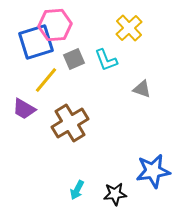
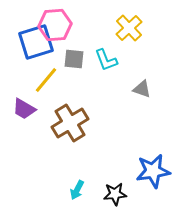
gray square: rotated 30 degrees clockwise
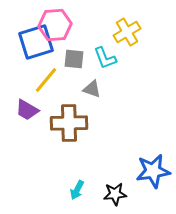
yellow cross: moved 2 px left, 4 px down; rotated 12 degrees clockwise
cyan L-shape: moved 1 px left, 2 px up
gray triangle: moved 50 px left
purple trapezoid: moved 3 px right, 1 px down
brown cross: moved 1 px left; rotated 30 degrees clockwise
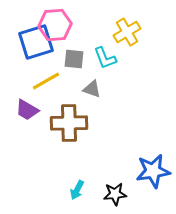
yellow line: moved 1 px down; rotated 20 degrees clockwise
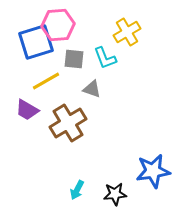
pink hexagon: moved 3 px right
brown cross: moved 1 px left; rotated 30 degrees counterclockwise
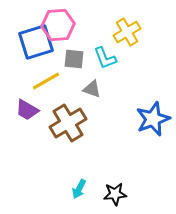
blue star: moved 52 px up; rotated 12 degrees counterclockwise
cyan arrow: moved 2 px right, 1 px up
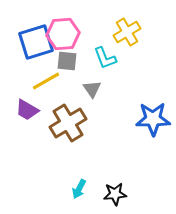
pink hexagon: moved 5 px right, 9 px down
gray square: moved 7 px left, 2 px down
gray triangle: rotated 36 degrees clockwise
blue star: rotated 20 degrees clockwise
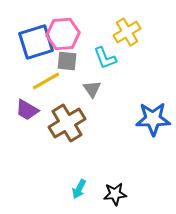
brown cross: moved 1 px left
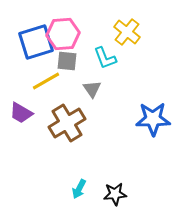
yellow cross: rotated 20 degrees counterclockwise
purple trapezoid: moved 6 px left, 3 px down
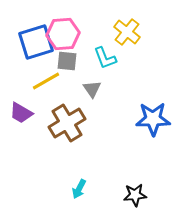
black star: moved 20 px right, 1 px down
